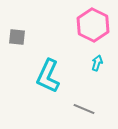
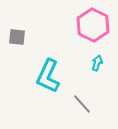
gray line: moved 2 px left, 5 px up; rotated 25 degrees clockwise
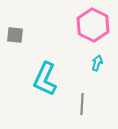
gray square: moved 2 px left, 2 px up
cyan L-shape: moved 3 px left, 3 px down
gray line: rotated 45 degrees clockwise
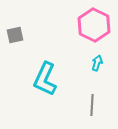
pink hexagon: moved 1 px right
gray square: rotated 18 degrees counterclockwise
gray line: moved 10 px right, 1 px down
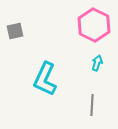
gray square: moved 4 px up
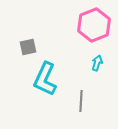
pink hexagon: rotated 12 degrees clockwise
gray square: moved 13 px right, 16 px down
gray line: moved 11 px left, 4 px up
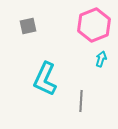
gray square: moved 21 px up
cyan arrow: moved 4 px right, 4 px up
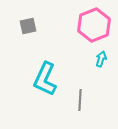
gray line: moved 1 px left, 1 px up
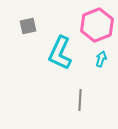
pink hexagon: moved 3 px right
cyan L-shape: moved 15 px right, 26 px up
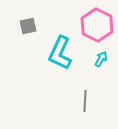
pink hexagon: rotated 12 degrees counterclockwise
cyan arrow: rotated 14 degrees clockwise
gray line: moved 5 px right, 1 px down
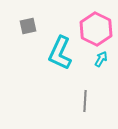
pink hexagon: moved 1 px left, 4 px down
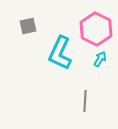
cyan arrow: moved 1 px left
